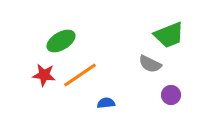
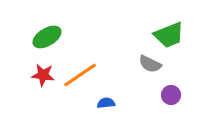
green ellipse: moved 14 px left, 4 px up
red star: moved 1 px left
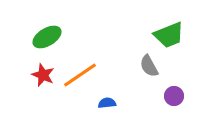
gray semicircle: moved 1 px left, 2 px down; rotated 35 degrees clockwise
red star: rotated 15 degrees clockwise
purple circle: moved 3 px right, 1 px down
blue semicircle: moved 1 px right
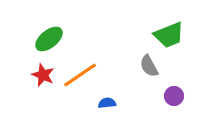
green ellipse: moved 2 px right, 2 px down; rotated 8 degrees counterclockwise
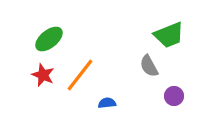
orange line: rotated 18 degrees counterclockwise
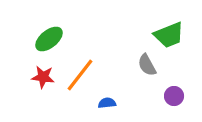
gray semicircle: moved 2 px left, 1 px up
red star: moved 2 px down; rotated 15 degrees counterclockwise
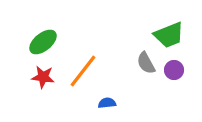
green ellipse: moved 6 px left, 3 px down
gray semicircle: moved 1 px left, 2 px up
orange line: moved 3 px right, 4 px up
purple circle: moved 26 px up
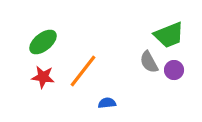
gray semicircle: moved 3 px right, 1 px up
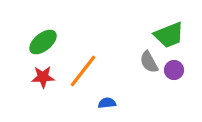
red star: rotated 10 degrees counterclockwise
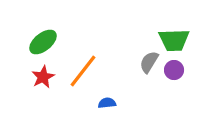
green trapezoid: moved 5 px right, 5 px down; rotated 20 degrees clockwise
gray semicircle: rotated 60 degrees clockwise
red star: rotated 25 degrees counterclockwise
